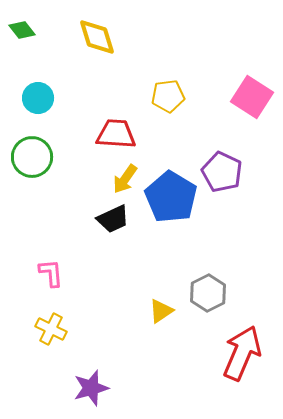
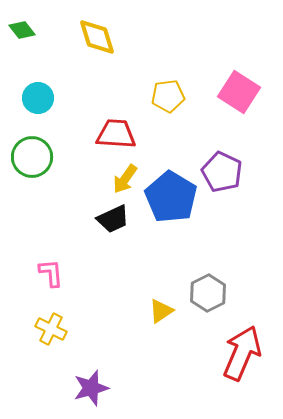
pink square: moved 13 px left, 5 px up
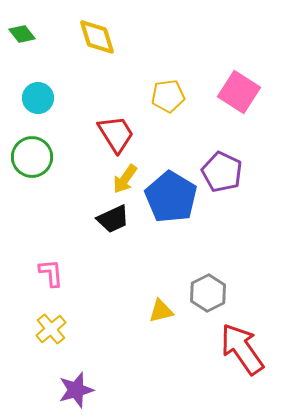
green diamond: moved 4 px down
red trapezoid: rotated 54 degrees clockwise
yellow triangle: rotated 20 degrees clockwise
yellow cross: rotated 24 degrees clockwise
red arrow: moved 4 px up; rotated 58 degrees counterclockwise
purple star: moved 15 px left, 2 px down
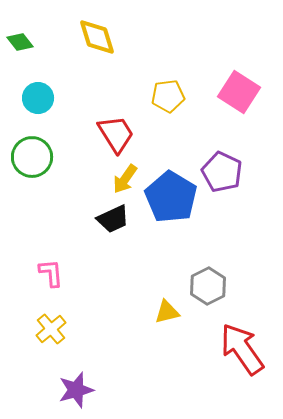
green diamond: moved 2 px left, 8 px down
gray hexagon: moved 7 px up
yellow triangle: moved 6 px right, 1 px down
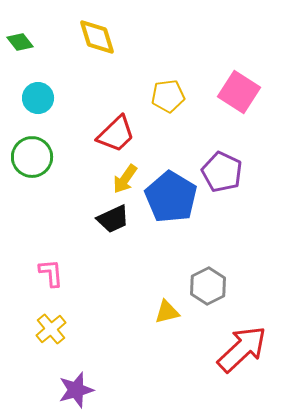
red trapezoid: rotated 78 degrees clockwise
red arrow: rotated 82 degrees clockwise
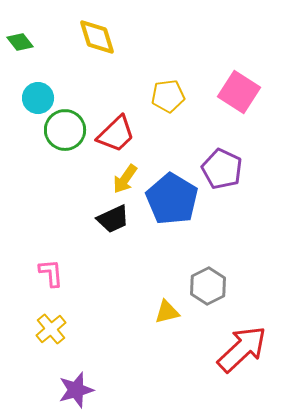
green circle: moved 33 px right, 27 px up
purple pentagon: moved 3 px up
blue pentagon: moved 1 px right, 2 px down
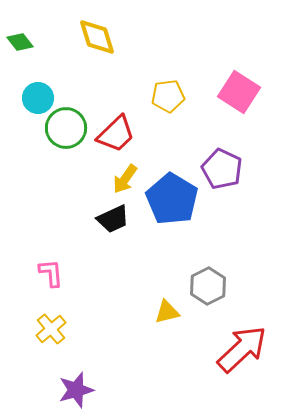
green circle: moved 1 px right, 2 px up
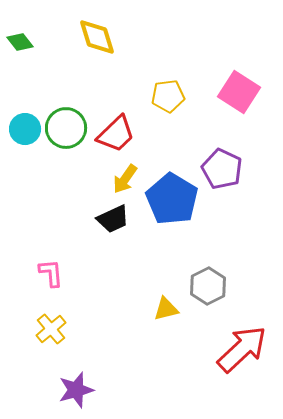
cyan circle: moved 13 px left, 31 px down
yellow triangle: moved 1 px left, 3 px up
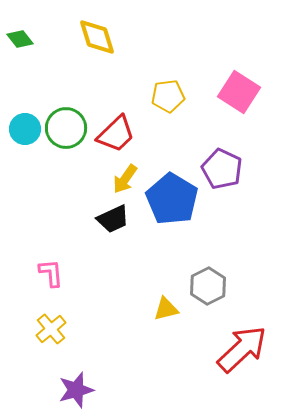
green diamond: moved 3 px up
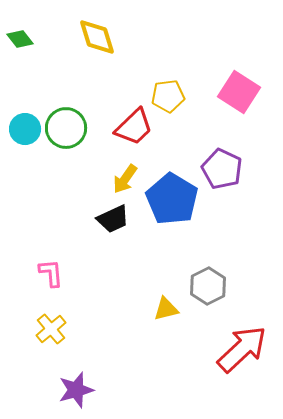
red trapezoid: moved 18 px right, 7 px up
